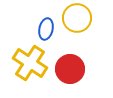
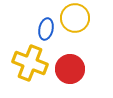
yellow circle: moved 2 px left
yellow cross: rotated 12 degrees counterclockwise
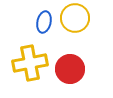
blue ellipse: moved 2 px left, 7 px up
yellow cross: rotated 32 degrees counterclockwise
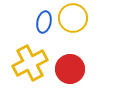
yellow circle: moved 2 px left
yellow cross: rotated 16 degrees counterclockwise
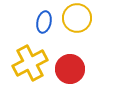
yellow circle: moved 4 px right
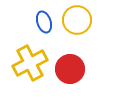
yellow circle: moved 2 px down
blue ellipse: rotated 30 degrees counterclockwise
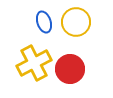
yellow circle: moved 1 px left, 2 px down
yellow cross: moved 4 px right
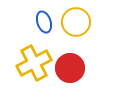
red circle: moved 1 px up
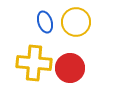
blue ellipse: moved 1 px right
yellow cross: rotated 32 degrees clockwise
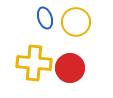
blue ellipse: moved 4 px up
